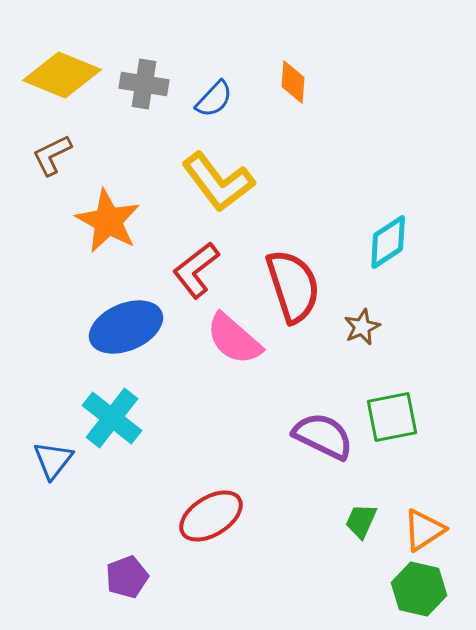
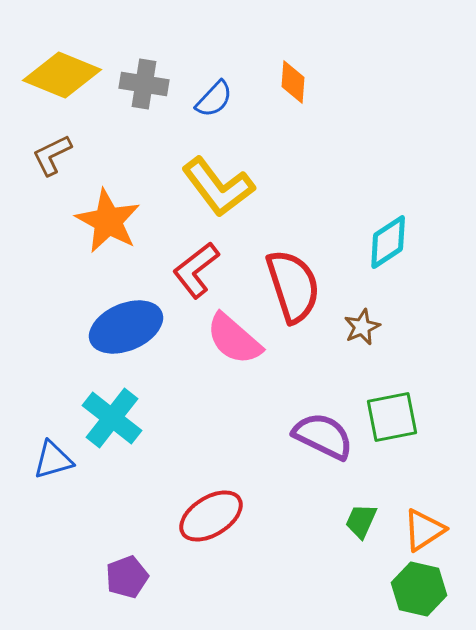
yellow L-shape: moved 5 px down
blue triangle: rotated 36 degrees clockwise
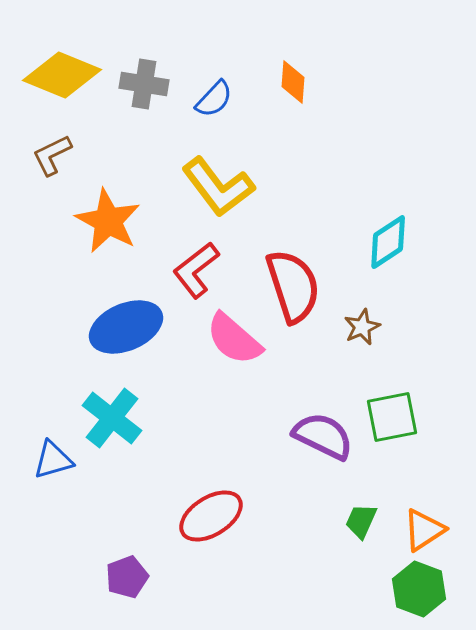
green hexagon: rotated 8 degrees clockwise
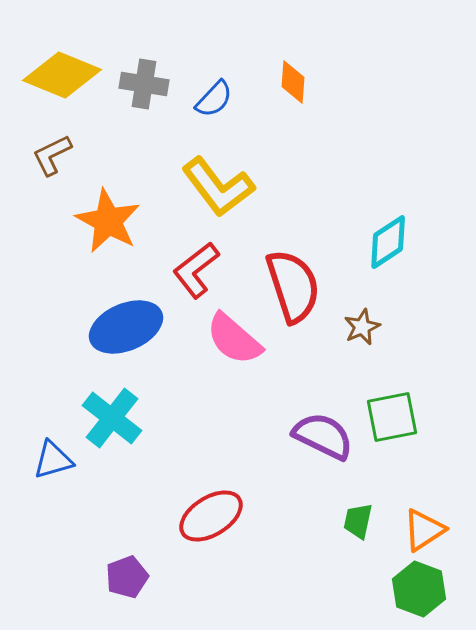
green trapezoid: moved 3 px left; rotated 12 degrees counterclockwise
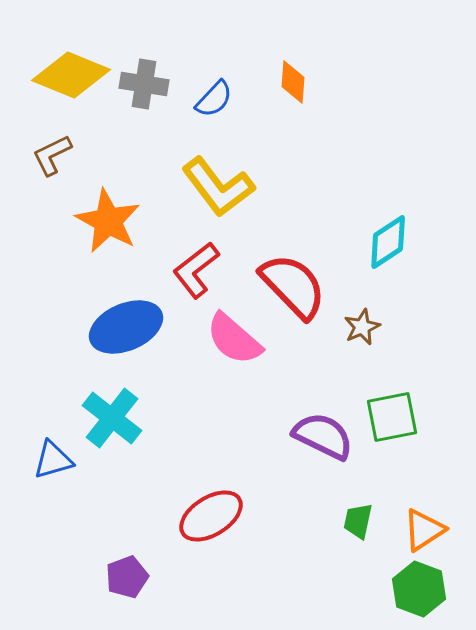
yellow diamond: moved 9 px right
red semicircle: rotated 26 degrees counterclockwise
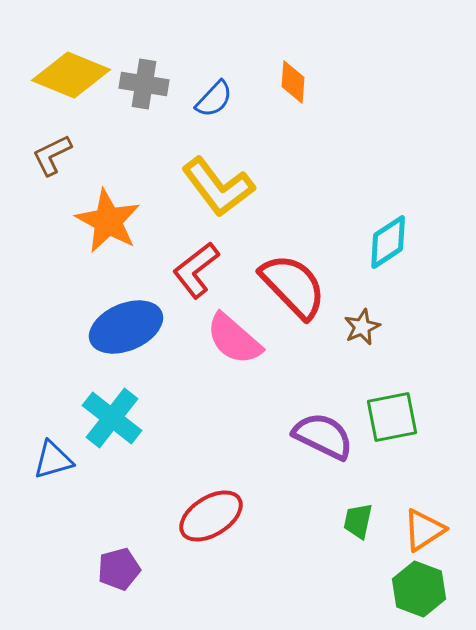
purple pentagon: moved 8 px left, 8 px up; rotated 6 degrees clockwise
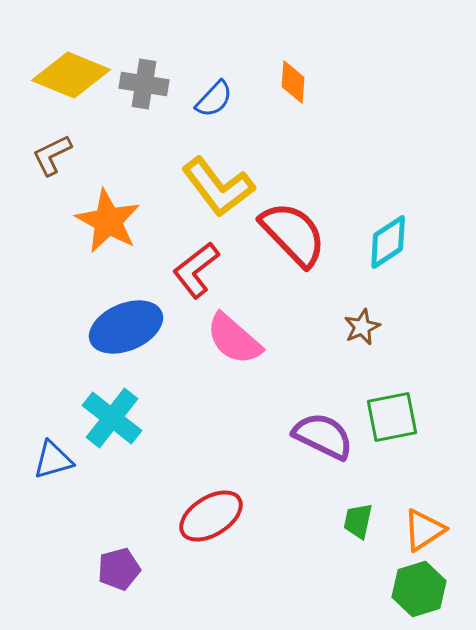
red semicircle: moved 52 px up
green hexagon: rotated 22 degrees clockwise
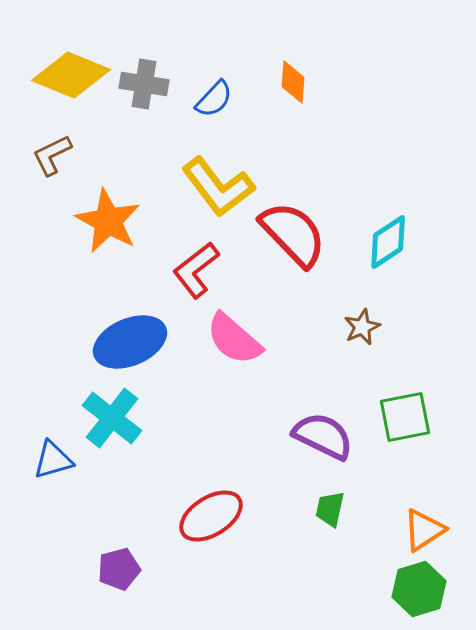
blue ellipse: moved 4 px right, 15 px down
green square: moved 13 px right
green trapezoid: moved 28 px left, 12 px up
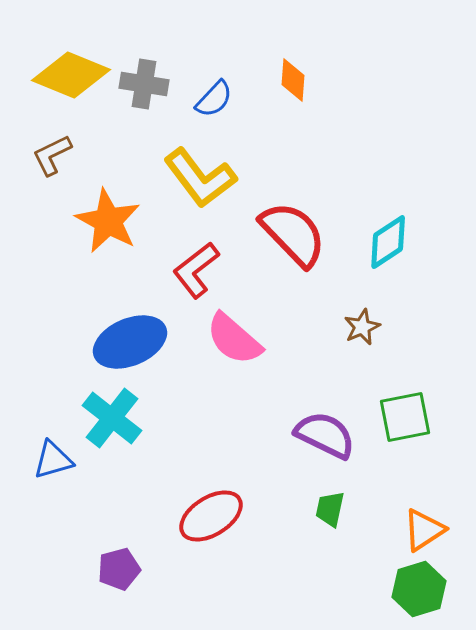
orange diamond: moved 2 px up
yellow L-shape: moved 18 px left, 9 px up
purple semicircle: moved 2 px right, 1 px up
